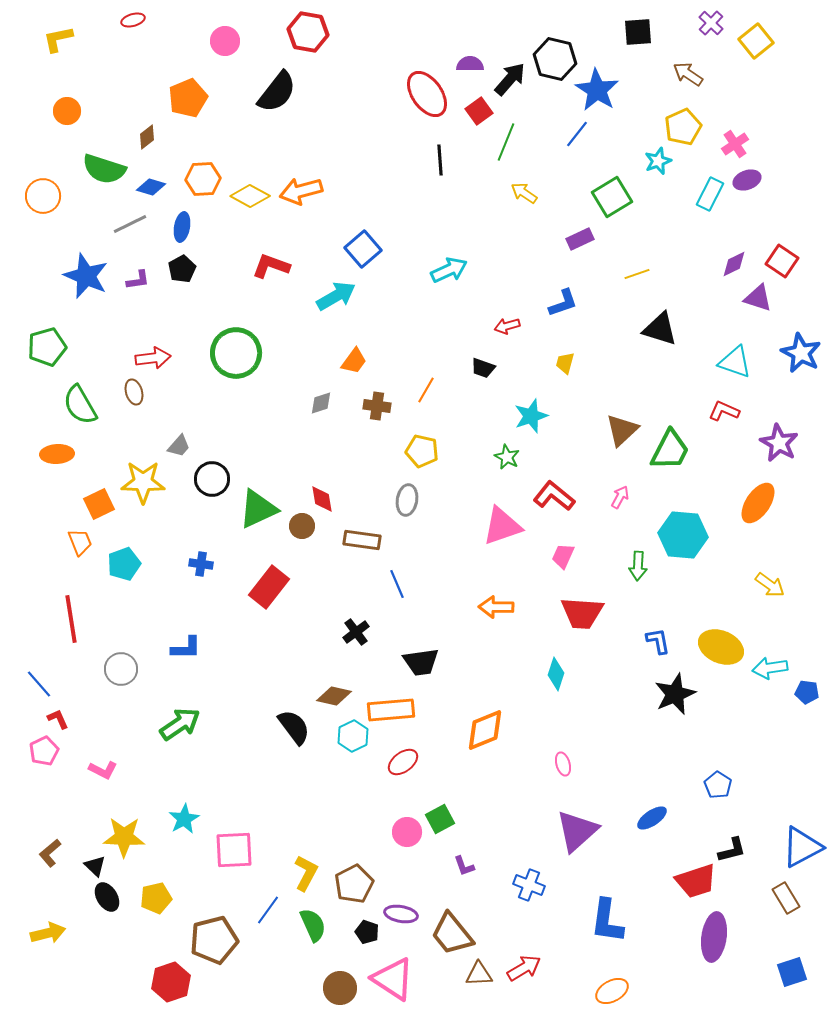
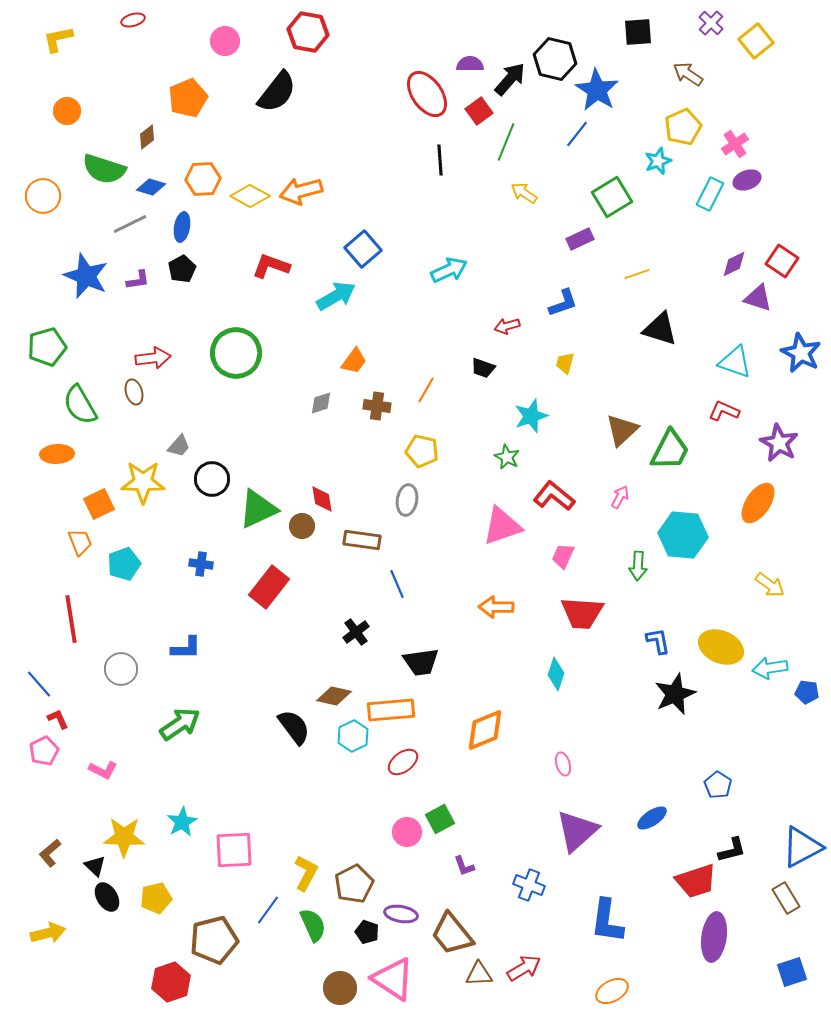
cyan star at (184, 819): moved 2 px left, 3 px down
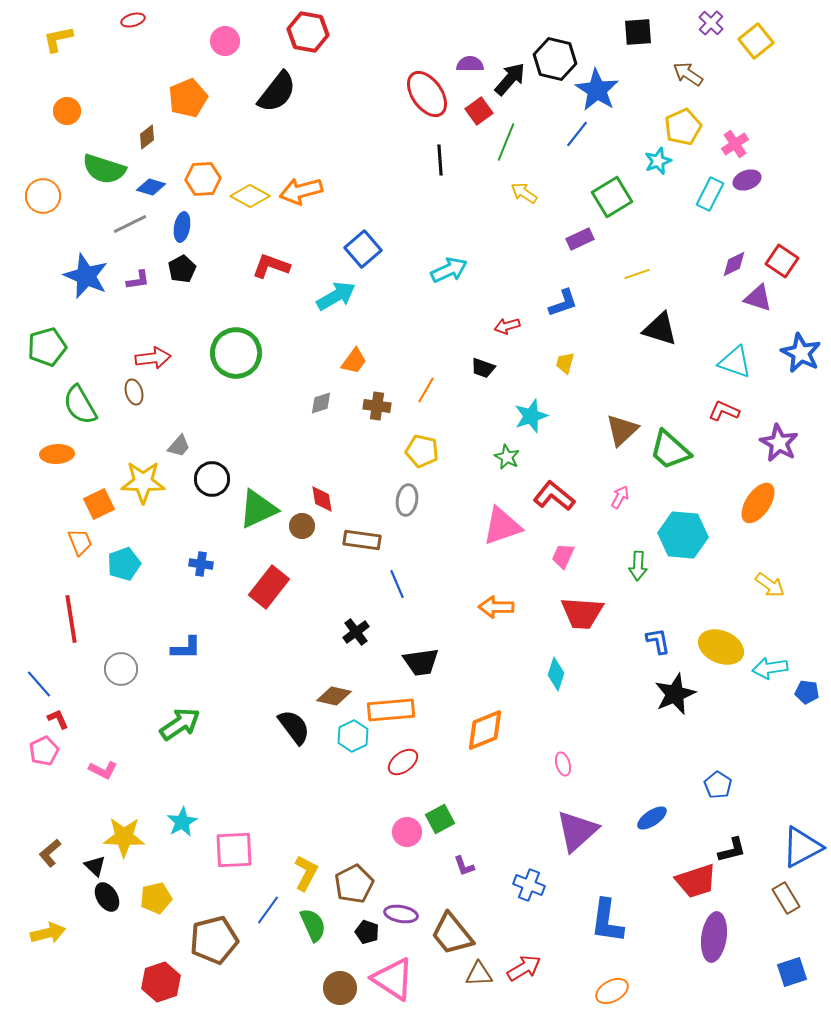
green trapezoid at (670, 450): rotated 105 degrees clockwise
red hexagon at (171, 982): moved 10 px left
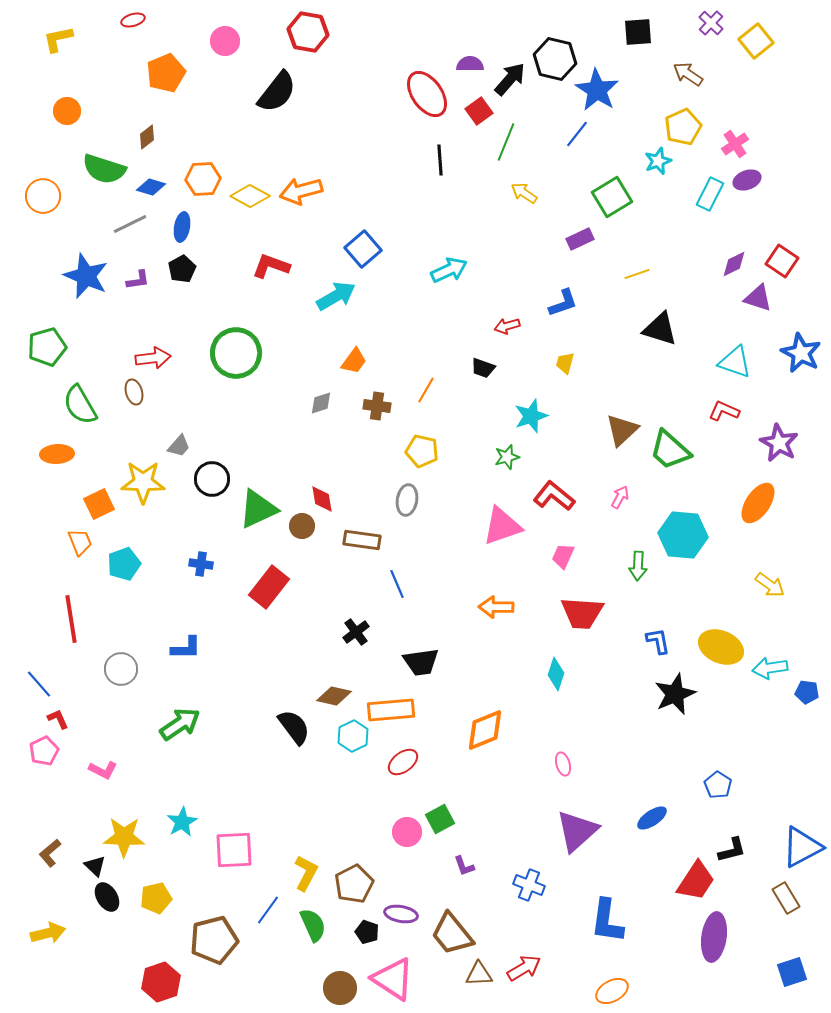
orange pentagon at (188, 98): moved 22 px left, 25 px up
green star at (507, 457): rotated 30 degrees clockwise
red trapezoid at (696, 881): rotated 39 degrees counterclockwise
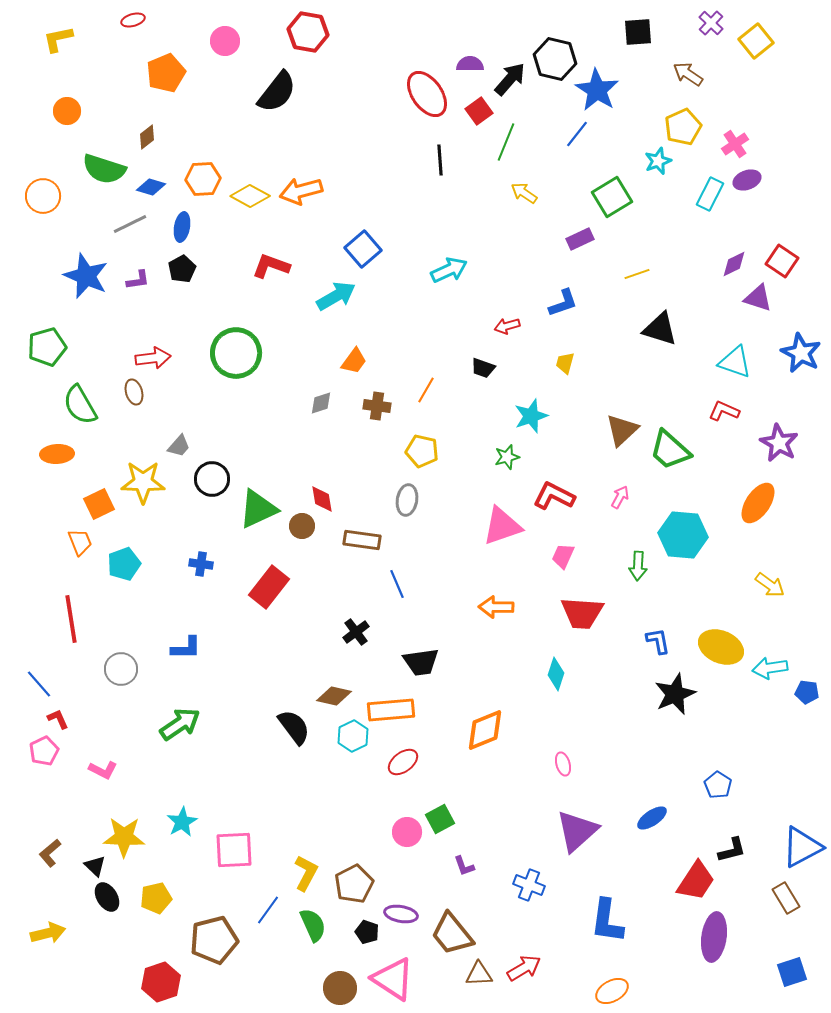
red L-shape at (554, 496): rotated 12 degrees counterclockwise
